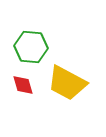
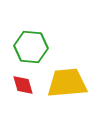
yellow trapezoid: rotated 147 degrees clockwise
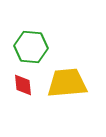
red diamond: rotated 10 degrees clockwise
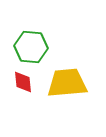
red diamond: moved 3 px up
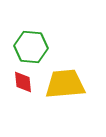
yellow trapezoid: moved 2 px left, 1 px down
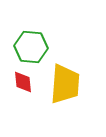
yellow trapezoid: rotated 99 degrees clockwise
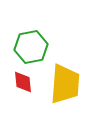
green hexagon: rotated 16 degrees counterclockwise
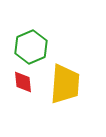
green hexagon: rotated 12 degrees counterclockwise
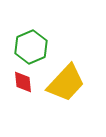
yellow trapezoid: moved 1 px right, 1 px up; rotated 39 degrees clockwise
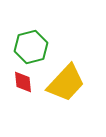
green hexagon: rotated 8 degrees clockwise
